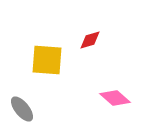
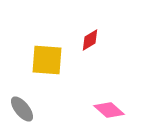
red diamond: rotated 15 degrees counterclockwise
pink diamond: moved 6 px left, 12 px down
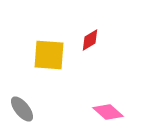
yellow square: moved 2 px right, 5 px up
pink diamond: moved 1 px left, 2 px down
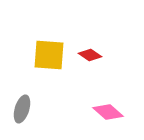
red diamond: moved 15 px down; rotated 65 degrees clockwise
gray ellipse: rotated 56 degrees clockwise
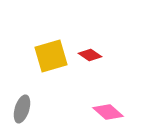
yellow square: moved 2 px right, 1 px down; rotated 20 degrees counterclockwise
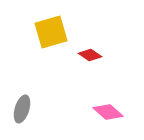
yellow square: moved 24 px up
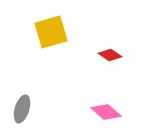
red diamond: moved 20 px right
pink diamond: moved 2 px left
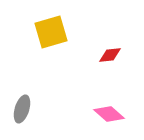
red diamond: rotated 40 degrees counterclockwise
pink diamond: moved 3 px right, 2 px down
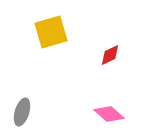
red diamond: rotated 20 degrees counterclockwise
gray ellipse: moved 3 px down
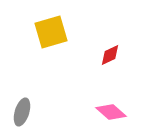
pink diamond: moved 2 px right, 2 px up
